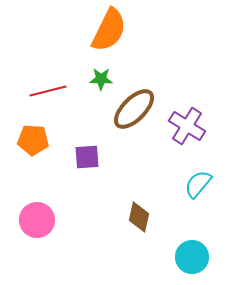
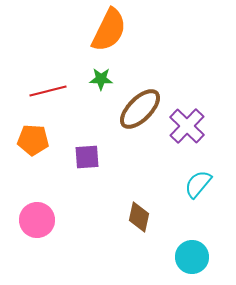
brown ellipse: moved 6 px right
purple cross: rotated 12 degrees clockwise
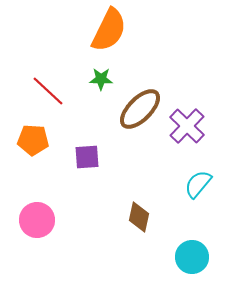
red line: rotated 57 degrees clockwise
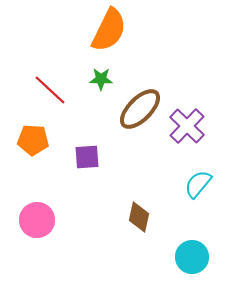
red line: moved 2 px right, 1 px up
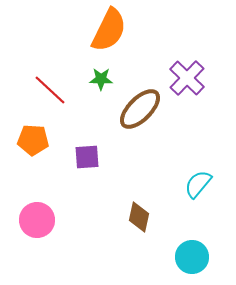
purple cross: moved 48 px up
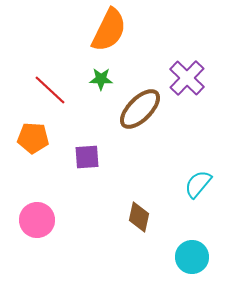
orange pentagon: moved 2 px up
